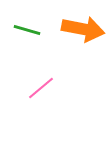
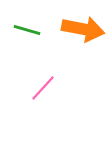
pink line: moved 2 px right; rotated 8 degrees counterclockwise
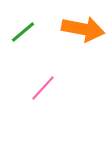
green line: moved 4 px left, 2 px down; rotated 56 degrees counterclockwise
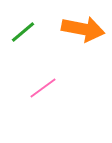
pink line: rotated 12 degrees clockwise
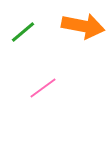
orange arrow: moved 3 px up
